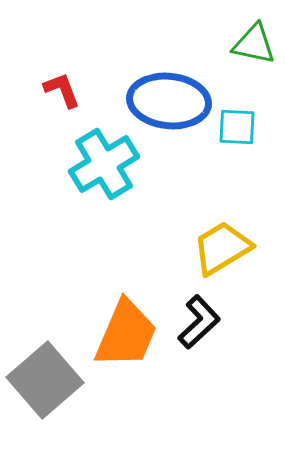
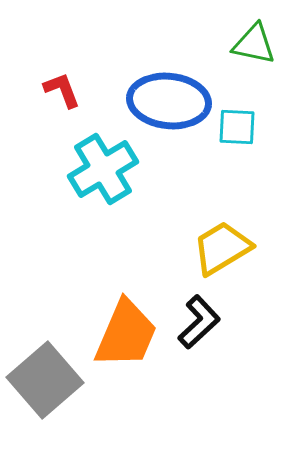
cyan cross: moved 1 px left, 5 px down
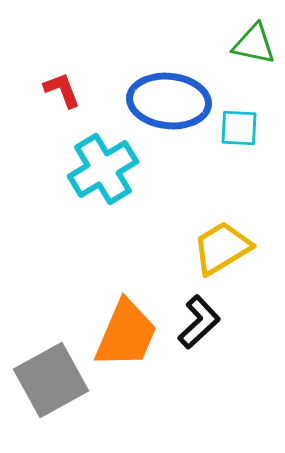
cyan square: moved 2 px right, 1 px down
gray square: moved 6 px right; rotated 12 degrees clockwise
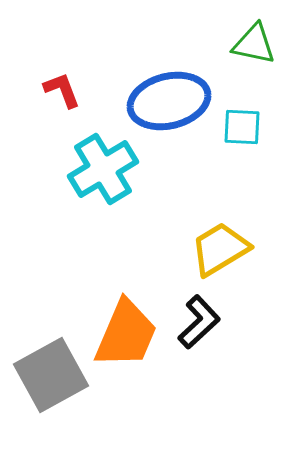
blue ellipse: rotated 20 degrees counterclockwise
cyan square: moved 3 px right, 1 px up
yellow trapezoid: moved 2 px left, 1 px down
gray square: moved 5 px up
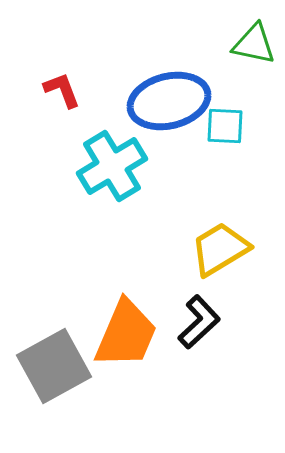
cyan square: moved 17 px left, 1 px up
cyan cross: moved 9 px right, 3 px up
gray square: moved 3 px right, 9 px up
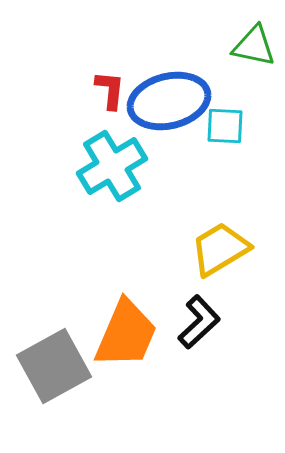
green triangle: moved 2 px down
red L-shape: moved 48 px right; rotated 27 degrees clockwise
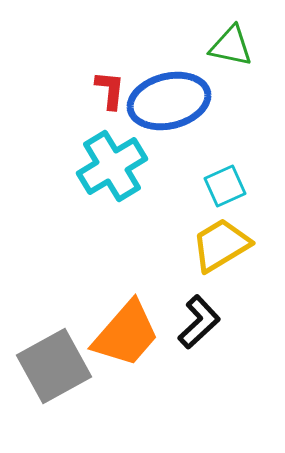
green triangle: moved 23 px left
cyan square: moved 60 px down; rotated 27 degrees counterclockwise
yellow trapezoid: moved 1 px right, 4 px up
orange trapezoid: rotated 18 degrees clockwise
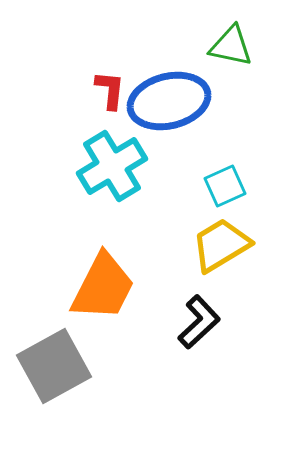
orange trapezoid: moved 23 px left, 47 px up; rotated 14 degrees counterclockwise
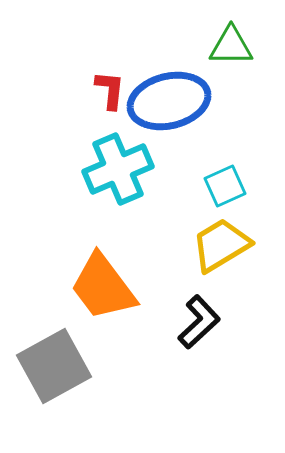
green triangle: rotated 12 degrees counterclockwise
cyan cross: moved 6 px right, 3 px down; rotated 8 degrees clockwise
orange trapezoid: rotated 116 degrees clockwise
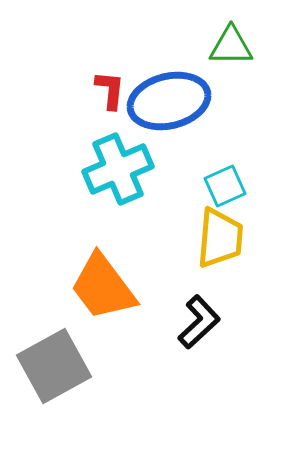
yellow trapezoid: moved 1 px left, 7 px up; rotated 126 degrees clockwise
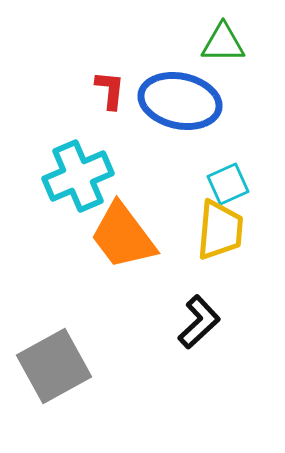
green triangle: moved 8 px left, 3 px up
blue ellipse: moved 11 px right; rotated 26 degrees clockwise
cyan cross: moved 40 px left, 7 px down
cyan square: moved 3 px right, 2 px up
yellow trapezoid: moved 8 px up
orange trapezoid: moved 20 px right, 51 px up
